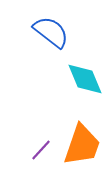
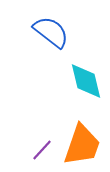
cyan diamond: moved 1 px right, 2 px down; rotated 9 degrees clockwise
purple line: moved 1 px right
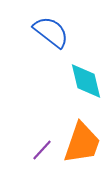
orange trapezoid: moved 2 px up
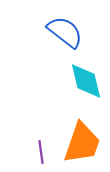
blue semicircle: moved 14 px right
purple line: moved 1 px left, 2 px down; rotated 50 degrees counterclockwise
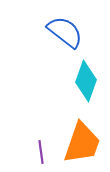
cyan diamond: rotated 33 degrees clockwise
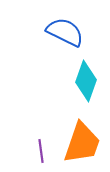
blue semicircle: rotated 12 degrees counterclockwise
purple line: moved 1 px up
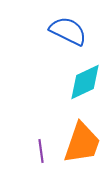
blue semicircle: moved 3 px right, 1 px up
cyan diamond: moved 1 px left, 1 px down; rotated 45 degrees clockwise
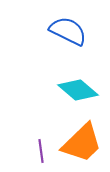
cyan diamond: moved 7 px left, 8 px down; rotated 66 degrees clockwise
orange trapezoid: rotated 27 degrees clockwise
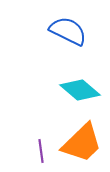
cyan diamond: moved 2 px right
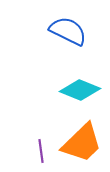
cyan diamond: rotated 18 degrees counterclockwise
